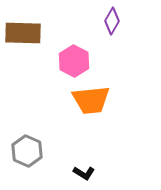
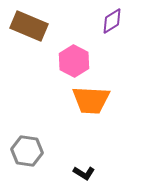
purple diamond: rotated 28 degrees clockwise
brown rectangle: moved 6 px right, 7 px up; rotated 21 degrees clockwise
orange trapezoid: rotated 9 degrees clockwise
gray hexagon: rotated 16 degrees counterclockwise
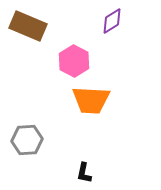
brown rectangle: moved 1 px left
gray hexagon: moved 11 px up; rotated 12 degrees counterclockwise
black L-shape: rotated 70 degrees clockwise
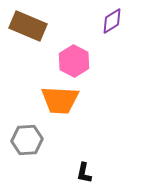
orange trapezoid: moved 31 px left
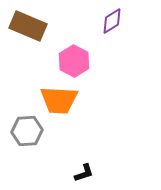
orange trapezoid: moved 1 px left
gray hexagon: moved 9 px up
black L-shape: rotated 120 degrees counterclockwise
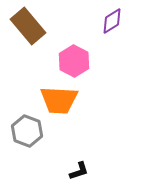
brown rectangle: rotated 27 degrees clockwise
gray hexagon: rotated 24 degrees clockwise
black L-shape: moved 5 px left, 2 px up
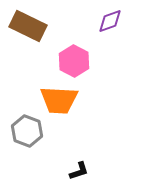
purple diamond: moved 2 px left; rotated 12 degrees clockwise
brown rectangle: rotated 24 degrees counterclockwise
